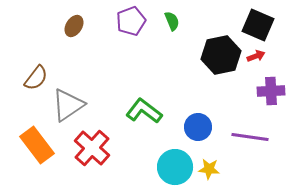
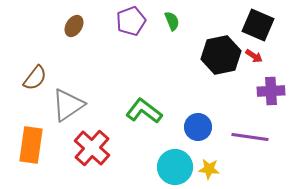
red arrow: moved 2 px left; rotated 54 degrees clockwise
brown semicircle: moved 1 px left
orange rectangle: moved 6 px left; rotated 45 degrees clockwise
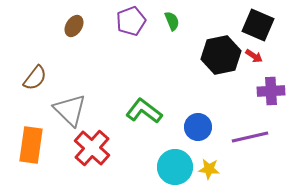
gray triangle: moved 2 px right, 5 px down; rotated 42 degrees counterclockwise
purple line: rotated 21 degrees counterclockwise
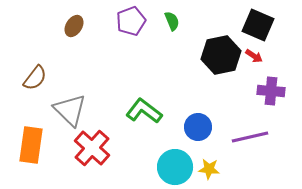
purple cross: rotated 8 degrees clockwise
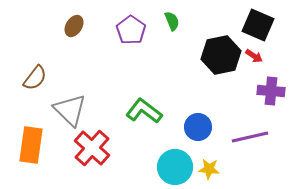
purple pentagon: moved 9 px down; rotated 16 degrees counterclockwise
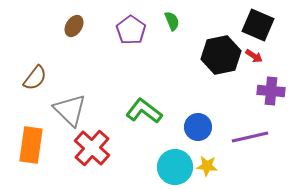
yellow star: moved 2 px left, 3 px up
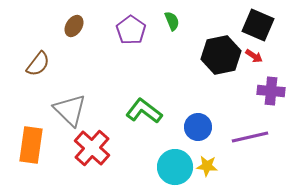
brown semicircle: moved 3 px right, 14 px up
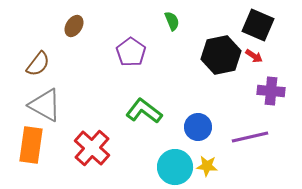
purple pentagon: moved 22 px down
gray triangle: moved 25 px left, 5 px up; rotated 15 degrees counterclockwise
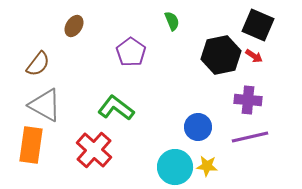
purple cross: moved 23 px left, 9 px down
green L-shape: moved 28 px left, 3 px up
red cross: moved 2 px right, 2 px down
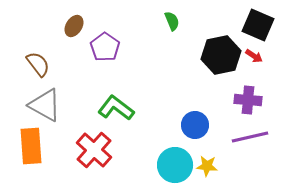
purple pentagon: moved 26 px left, 5 px up
brown semicircle: rotated 76 degrees counterclockwise
blue circle: moved 3 px left, 2 px up
orange rectangle: moved 1 px down; rotated 12 degrees counterclockwise
cyan circle: moved 2 px up
